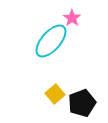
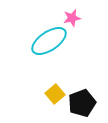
pink star: rotated 24 degrees clockwise
cyan ellipse: moved 2 px left; rotated 15 degrees clockwise
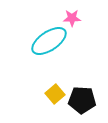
pink star: rotated 12 degrees clockwise
black pentagon: moved 3 px up; rotated 24 degrees clockwise
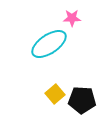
cyan ellipse: moved 3 px down
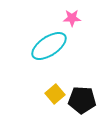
cyan ellipse: moved 2 px down
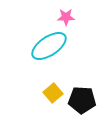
pink star: moved 6 px left, 1 px up
yellow square: moved 2 px left, 1 px up
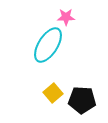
cyan ellipse: moved 1 px left, 1 px up; rotated 24 degrees counterclockwise
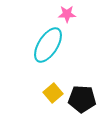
pink star: moved 1 px right, 3 px up
black pentagon: moved 1 px up
